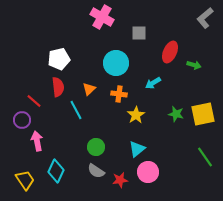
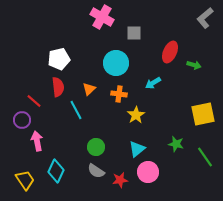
gray square: moved 5 px left
green star: moved 30 px down
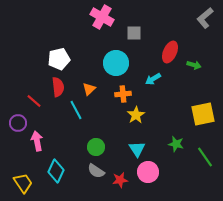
cyan arrow: moved 4 px up
orange cross: moved 4 px right; rotated 14 degrees counterclockwise
purple circle: moved 4 px left, 3 px down
cyan triangle: rotated 24 degrees counterclockwise
yellow trapezoid: moved 2 px left, 3 px down
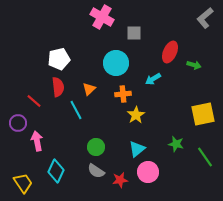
cyan triangle: rotated 24 degrees clockwise
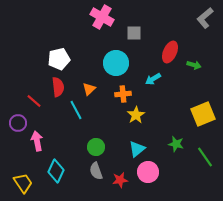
yellow square: rotated 10 degrees counterclockwise
gray semicircle: rotated 36 degrees clockwise
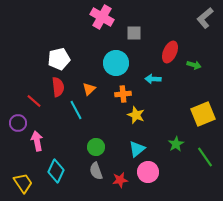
cyan arrow: rotated 35 degrees clockwise
yellow star: rotated 18 degrees counterclockwise
green star: rotated 28 degrees clockwise
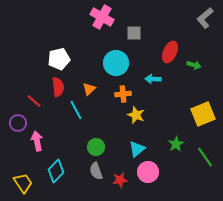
cyan diamond: rotated 20 degrees clockwise
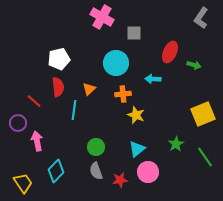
gray L-shape: moved 4 px left; rotated 15 degrees counterclockwise
cyan line: moved 2 px left; rotated 36 degrees clockwise
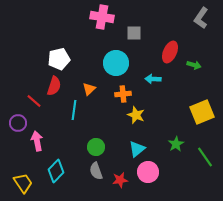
pink cross: rotated 20 degrees counterclockwise
red semicircle: moved 4 px left, 1 px up; rotated 24 degrees clockwise
yellow square: moved 1 px left, 2 px up
